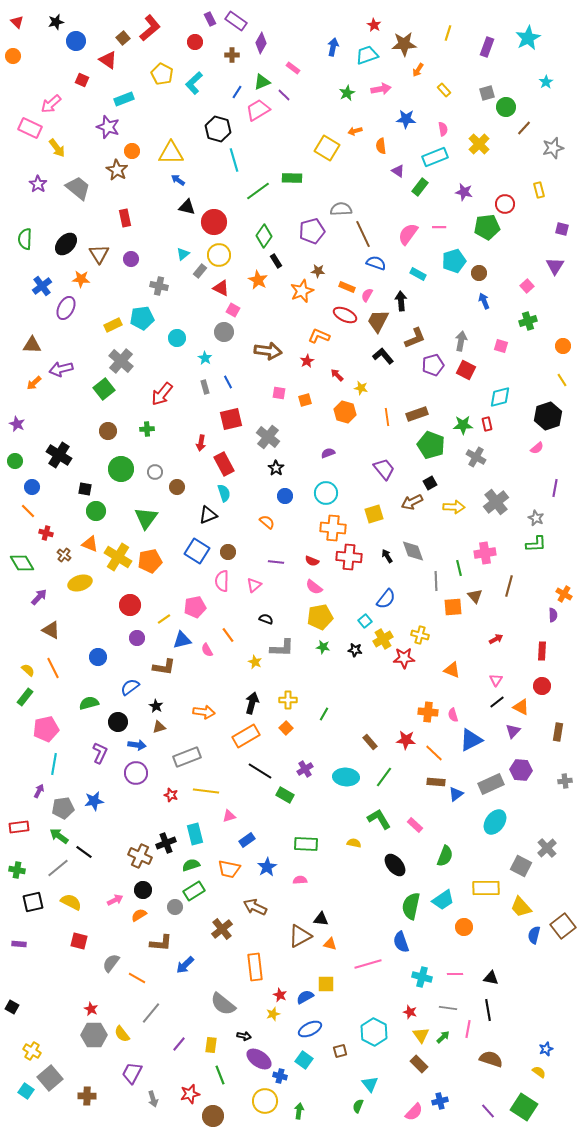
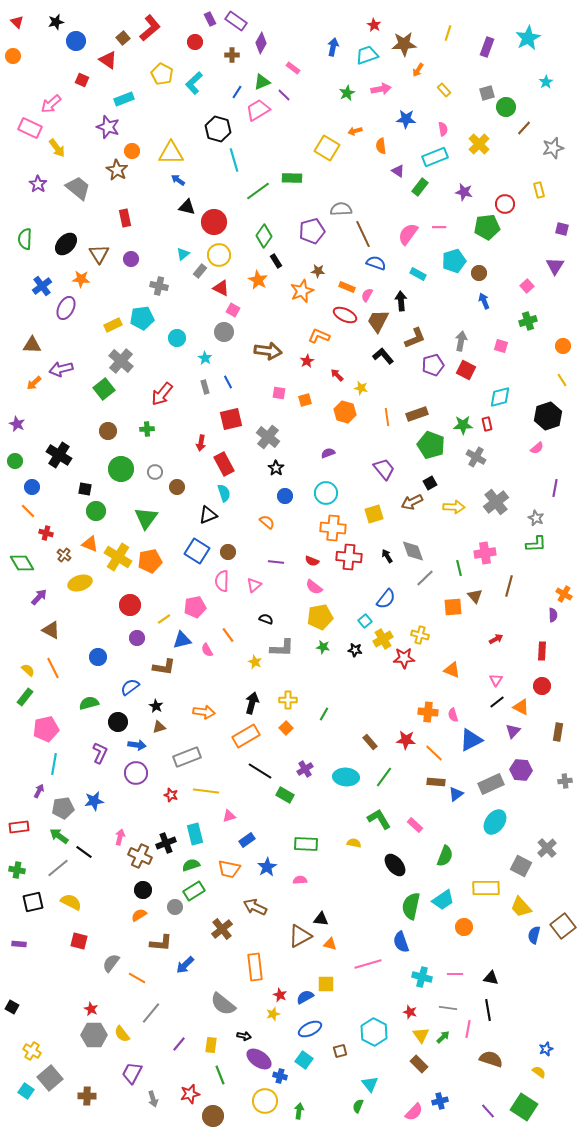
gray line at (436, 581): moved 11 px left, 3 px up; rotated 48 degrees clockwise
pink arrow at (115, 900): moved 5 px right, 63 px up; rotated 49 degrees counterclockwise
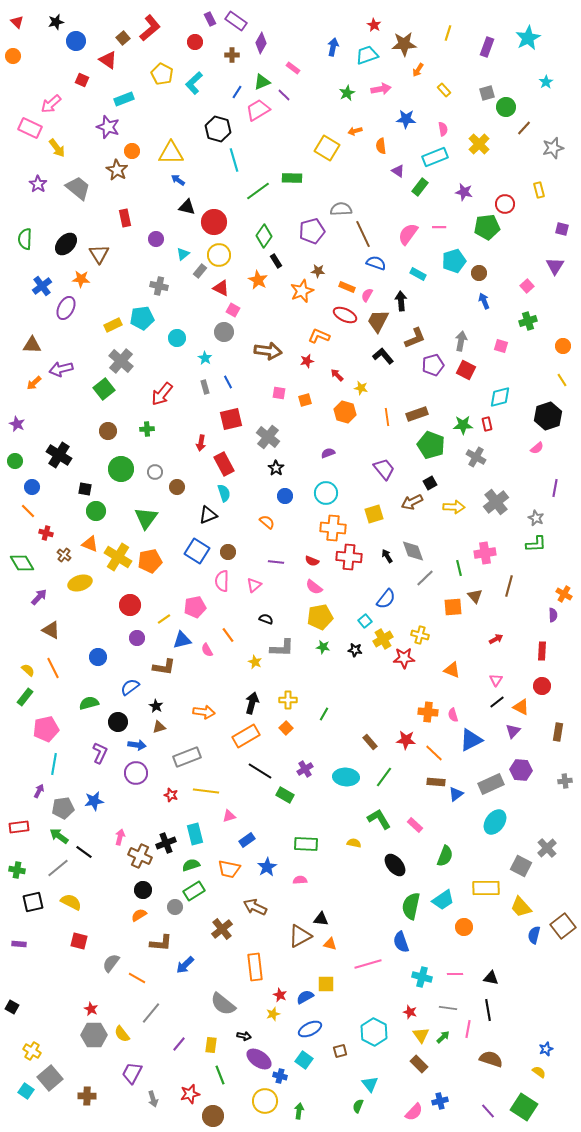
purple circle at (131, 259): moved 25 px right, 20 px up
red star at (307, 361): rotated 16 degrees clockwise
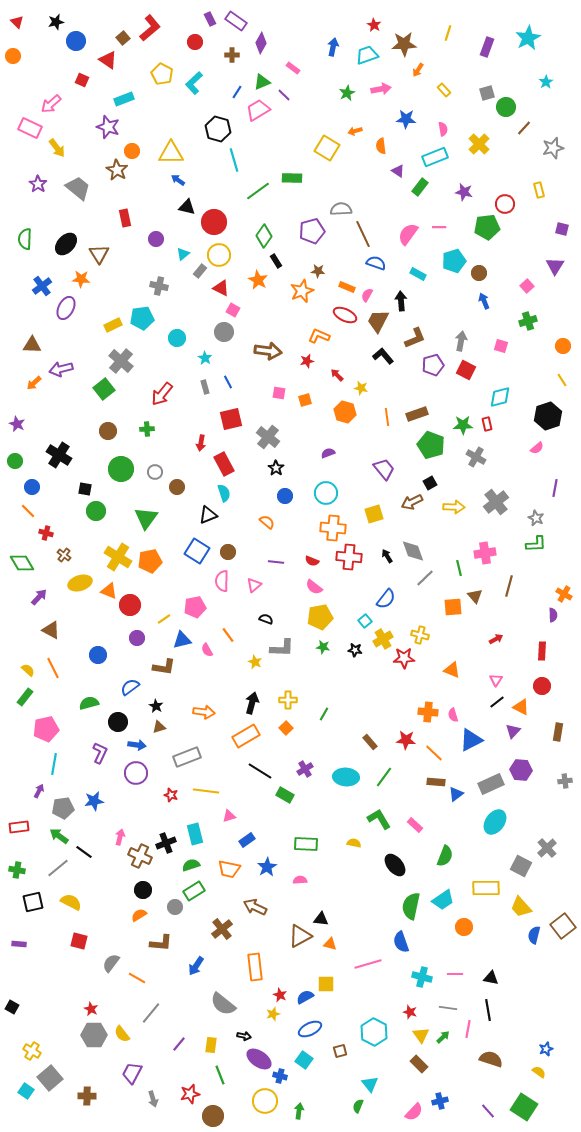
orange triangle at (90, 544): moved 19 px right, 47 px down
blue circle at (98, 657): moved 2 px up
blue arrow at (185, 965): moved 11 px right, 1 px down; rotated 12 degrees counterclockwise
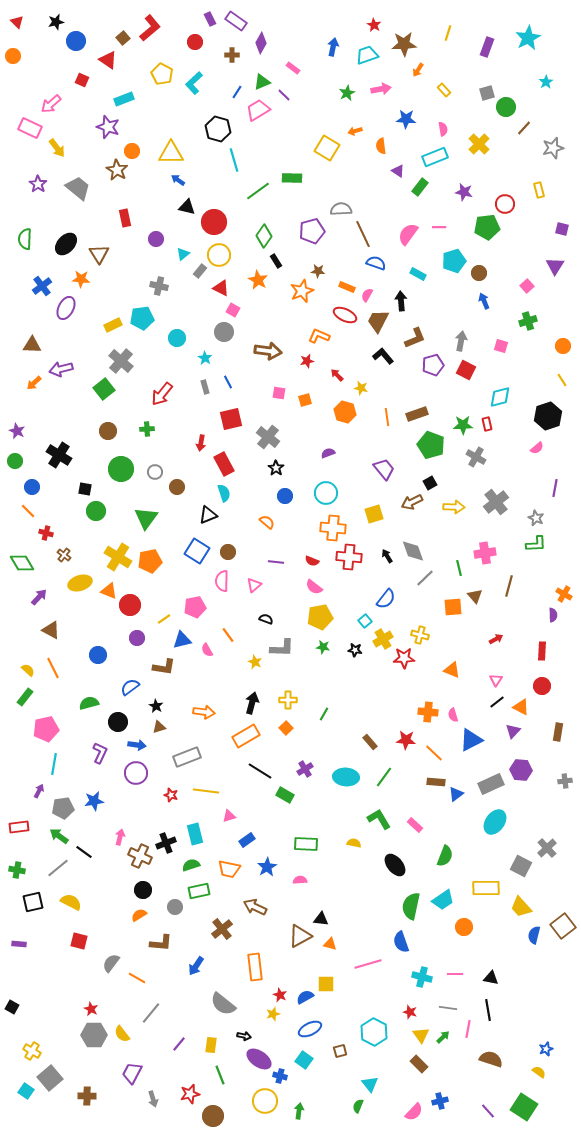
purple star at (17, 424): moved 7 px down
green rectangle at (194, 891): moved 5 px right; rotated 20 degrees clockwise
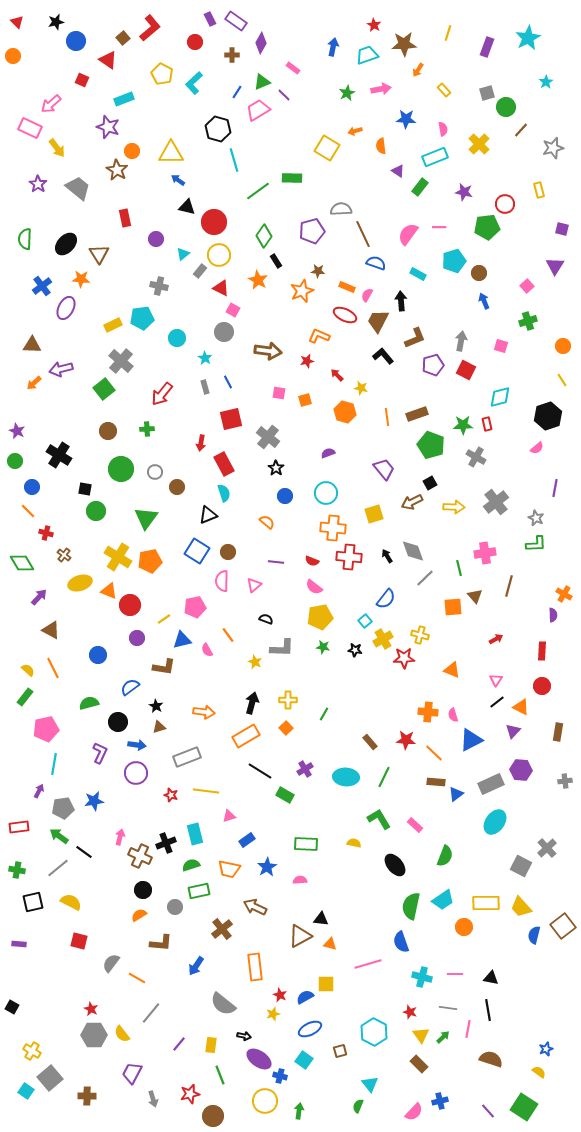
brown line at (524, 128): moved 3 px left, 2 px down
green line at (384, 777): rotated 10 degrees counterclockwise
yellow rectangle at (486, 888): moved 15 px down
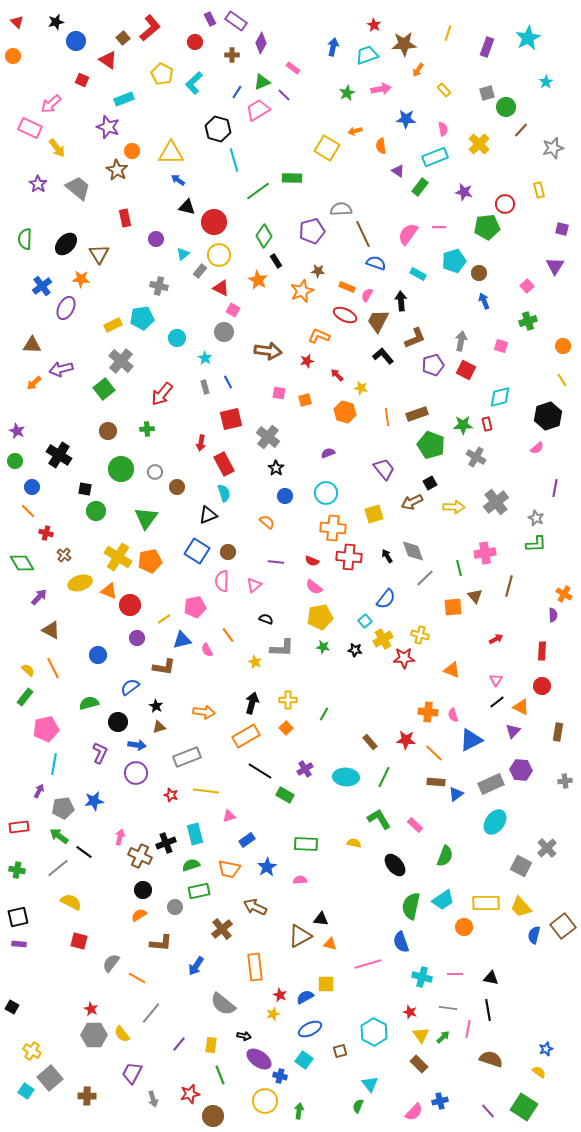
black square at (33, 902): moved 15 px left, 15 px down
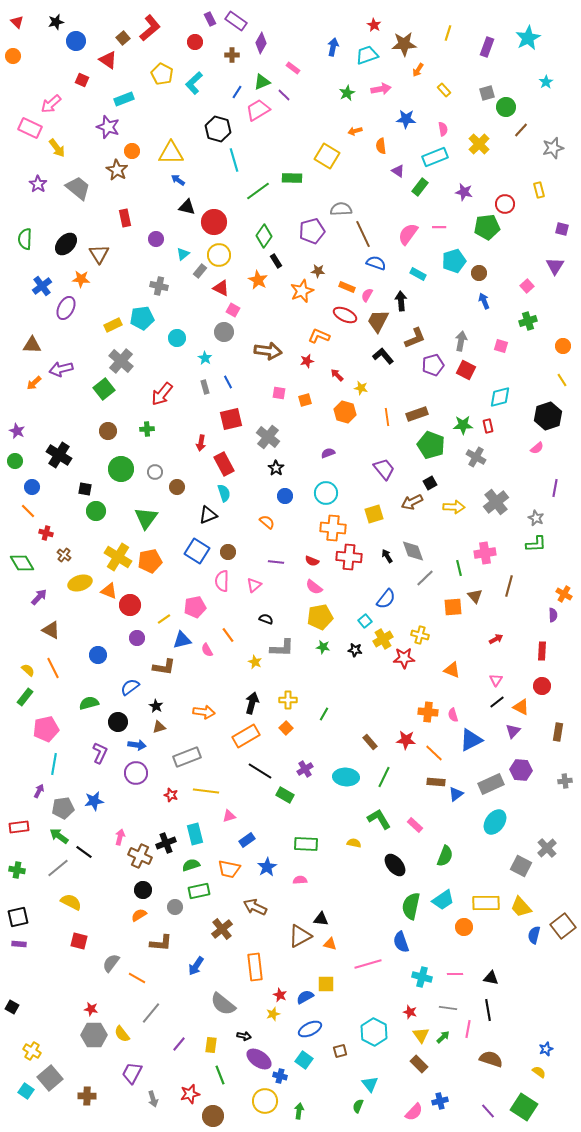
yellow square at (327, 148): moved 8 px down
red rectangle at (487, 424): moved 1 px right, 2 px down
red star at (91, 1009): rotated 16 degrees counterclockwise
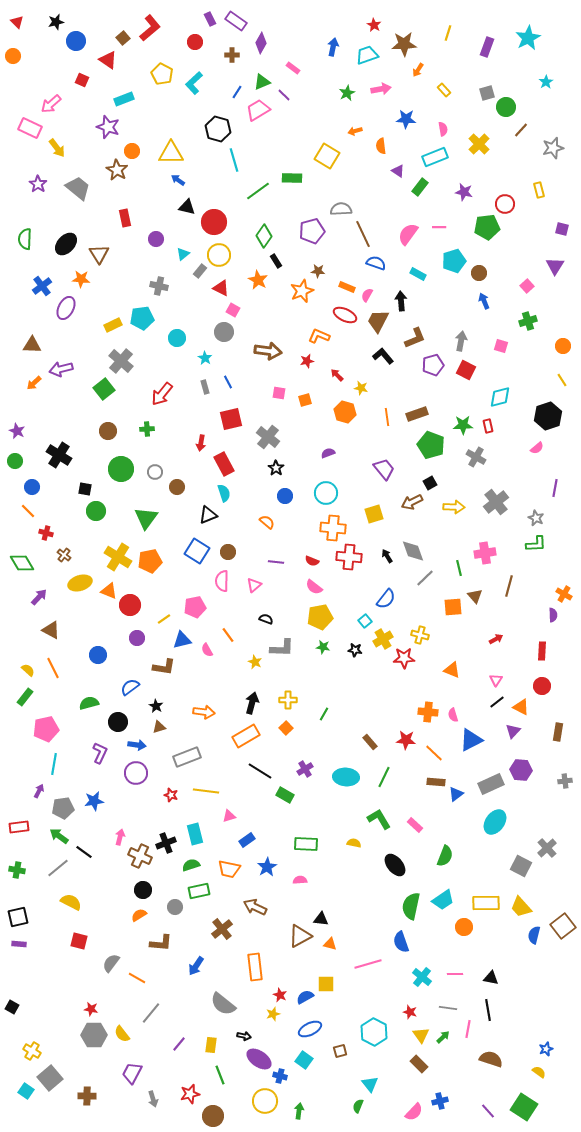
cyan cross at (422, 977): rotated 24 degrees clockwise
